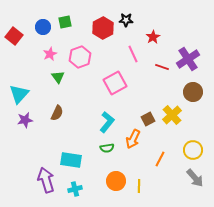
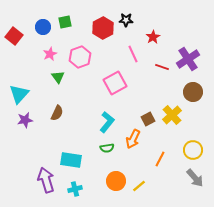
yellow line: rotated 48 degrees clockwise
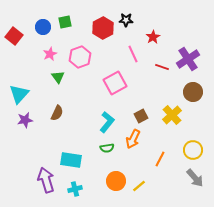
brown square: moved 7 px left, 3 px up
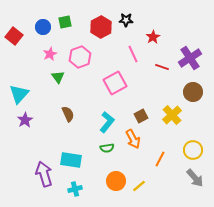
red hexagon: moved 2 px left, 1 px up
purple cross: moved 2 px right, 1 px up
brown semicircle: moved 11 px right, 1 px down; rotated 49 degrees counterclockwise
purple star: rotated 21 degrees counterclockwise
orange arrow: rotated 54 degrees counterclockwise
purple arrow: moved 2 px left, 6 px up
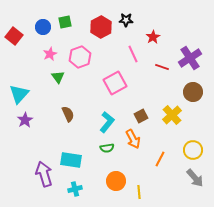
yellow line: moved 6 px down; rotated 56 degrees counterclockwise
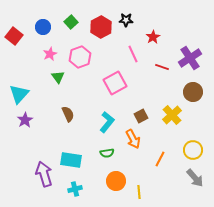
green square: moved 6 px right; rotated 32 degrees counterclockwise
green semicircle: moved 5 px down
